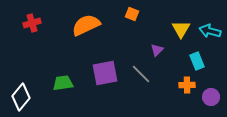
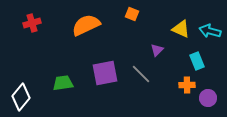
yellow triangle: rotated 36 degrees counterclockwise
purple circle: moved 3 px left, 1 px down
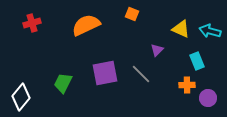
green trapezoid: rotated 55 degrees counterclockwise
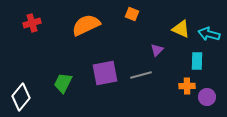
cyan arrow: moved 1 px left, 3 px down
cyan rectangle: rotated 24 degrees clockwise
gray line: moved 1 px down; rotated 60 degrees counterclockwise
orange cross: moved 1 px down
purple circle: moved 1 px left, 1 px up
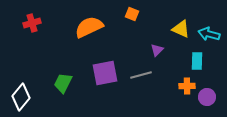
orange semicircle: moved 3 px right, 2 px down
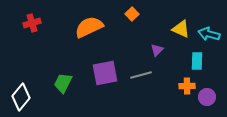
orange square: rotated 24 degrees clockwise
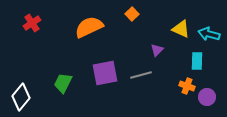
red cross: rotated 18 degrees counterclockwise
orange cross: rotated 21 degrees clockwise
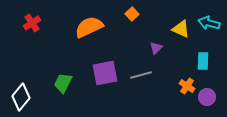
cyan arrow: moved 11 px up
purple triangle: moved 1 px left, 2 px up
cyan rectangle: moved 6 px right
orange cross: rotated 14 degrees clockwise
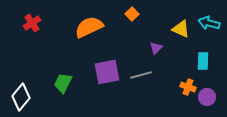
purple square: moved 2 px right, 1 px up
orange cross: moved 1 px right, 1 px down; rotated 14 degrees counterclockwise
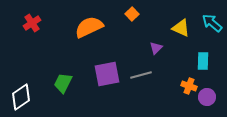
cyan arrow: moved 3 px right; rotated 25 degrees clockwise
yellow triangle: moved 1 px up
purple square: moved 2 px down
orange cross: moved 1 px right, 1 px up
white diamond: rotated 16 degrees clockwise
